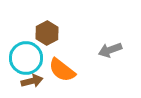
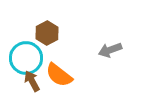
orange semicircle: moved 3 px left, 5 px down
brown arrow: rotated 105 degrees counterclockwise
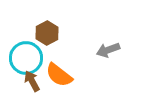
gray arrow: moved 2 px left
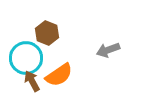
brown hexagon: rotated 10 degrees counterclockwise
orange semicircle: rotated 72 degrees counterclockwise
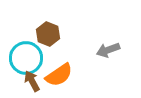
brown hexagon: moved 1 px right, 1 px down
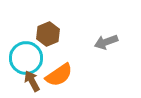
brown hexagon: rotated 15 degrees clockwise
gray arrow: moved 2 px left, 8 px up
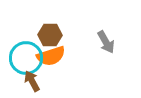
brown hexagon: moved 2 px right, 1 px down; rotated 25 degrees clockwise
gray arrow: rotated 100 degrees counterclockwise
orange semicircle: moved 8 px left, 19 px up; rotated 16 degrees clockwise
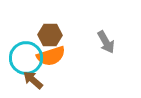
brown arrow: moved 1 px right, 1 px up; rotated 20 degrees counterclockwise
